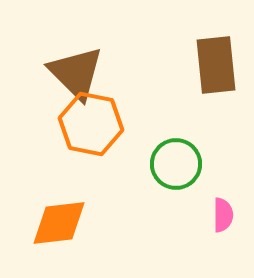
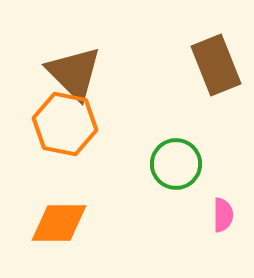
brown rectangle: rotated 16 degrees counterclockwise
brown triangle: moved 2 px left
orange hexagon: moved 26 px left
orange diamond: rotated 6 degrees clockwise
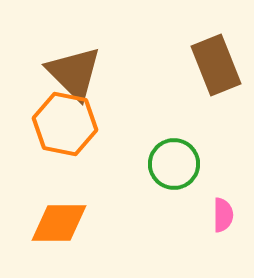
green circle: moved 2 px left
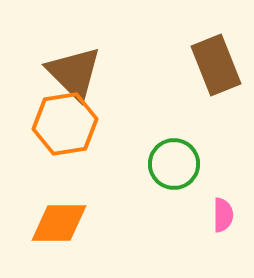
orange hexagon: rotated 20 degrees counterclockwise
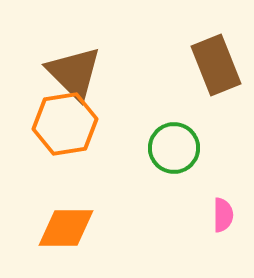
green circle: moved 16 px up
orange diamond: moved 7 px right, 5 px down
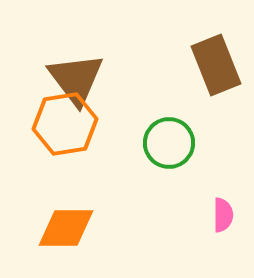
brown triangle: moved 2 px right, 6 px down; rotated 8 degrees clockwise
green circle: moved 5 px left, 5 px up
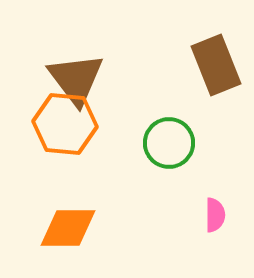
orange hexagon: rotated 14 degrees clockwise
pink semicircle: moved 8 px left
orange diamond: moved 2 px right
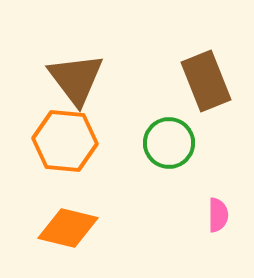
brown rectangle: moved 10 px left, 16 px down
orange hexagon: moved 17 px down
pink semicircle: moved 3 px right
orange diamond: rotated 14 degrees clockwise
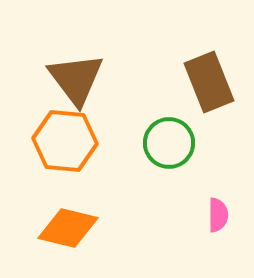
brown rectangle: moved 3 px right, 1 px down
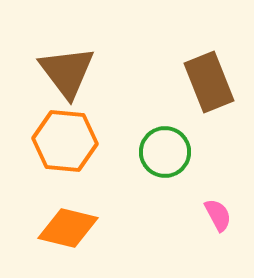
brown triangle: moved 9 px left, 7 px up
green circle: moved 4 px left, 9 px down
pink semicircle: rotated 28 degrees counterclockwise
